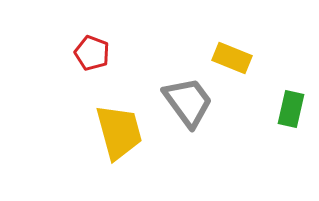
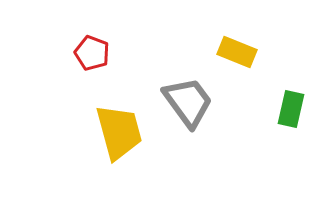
yellow rectangle: moved 5 px right, 6 px up
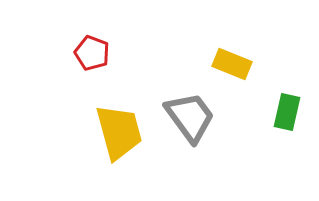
yellow rectangle: moved 5 px left, 12 px down
gray trapezoid: moved 2 px right, 15 px down
green rectangle: moved 4 px left, 3 px down
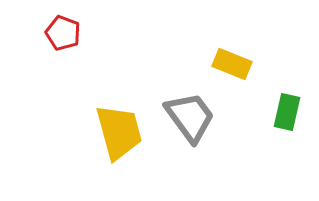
red pentagon: moved 29 px left, 20 px up
